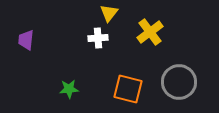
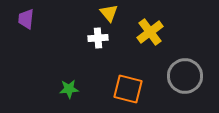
yellow triangle: rotated 18 degrees counterclockwise
purple trapezoid: moved 21 px up
gray circle: moved 6 px right, 6 px up
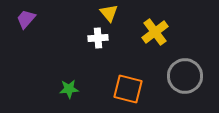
purple trapezoid: rotated 35 degrees clockwise
yellow cross: moved 5 px right
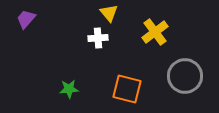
orange square: moved 1 px left
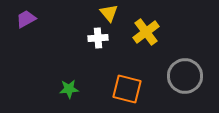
purple trapezoid: rotated 20 degrees clockwise
yellow cross: moved 9 px left
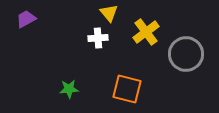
gray circle: moved 1 px right, 22 px up
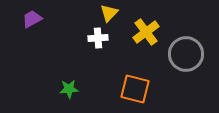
yellow triangle: rotated 24 degrees clockwise
purple trapezoid: moved 6 px right
orange square: moved 8 px right
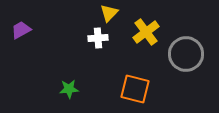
purple trapezoid: moved 11 px left, 11 px down
